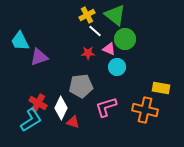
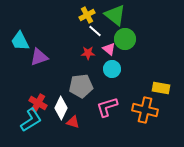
pink triangle: rotated 16 degrees clockwise
cyan circle: moved 5 px left, 2 px down
pink L-shape: moved 1 px right
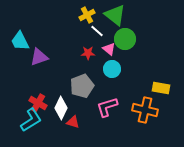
white line: moved 2 px right
gray pentagon: moved 1 px right; rotated 15 degrees counterclockwise
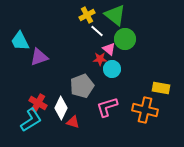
red star: moved 12 px right, 6 px down
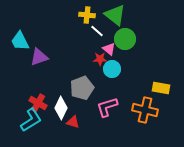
yellow cross: rotated 35 degrees clockwise
gray pentagon: moved 2 px down
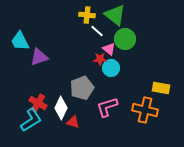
cyan circle: moved 1 px left, 1 px up
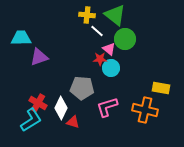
cyan trapezoid: moved 1 px right, 3 px up; rotated 115 degrees clockwise
gray pentagon: rotated 25 degrees clockwise
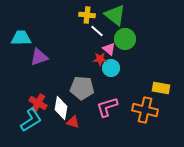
white diamond: rotated 15 degrees counterclockwise
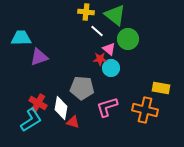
yellow cross: moved 1 px left, 3 px up
green circle: moved 3 px right
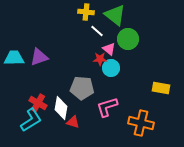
cyan trapezoid: moved 7 px left, 20 px down
orange cross: moved 4 px left, 13 px down
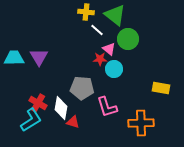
white line: moved 1 px up
purple triangle: rotated 42 degrees counterclockwise
cyan circle: moved 3 px right, 1 px down
pink L-shape: rotated 90 degrees counterclockwise
orange cross: rotated 15 degrees counterclockwise
